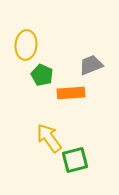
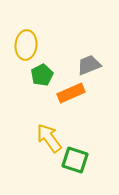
gray trapezoid: moved 2 px left
green pentagon: rotated 20 degrees clockwise
orange rectangle: rotated 20 degrees counterclockwise
green square: rotated 32 degrees clockwise
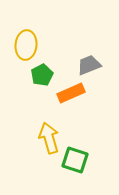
yellow arrow: rotated 20 degrees clockwise
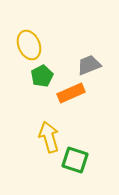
yellow ellipse: moved 3 px right; rotated 28 degrees counterclockwise
green pentagon: moved 1 px down
yellow arrow: moved 1 px up
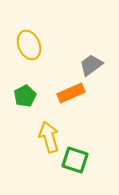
gray trapezoid: moved 2 px right; rotated 15 degrees counterclockwise
green pentagon: moved 17 px left, 20 px down
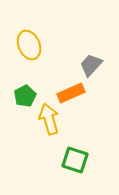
gray trapezoid: rotated 10 degrees counterclockwise
yellow arrow: moved 18 px up
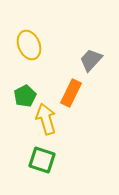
gray trapezoid: moved 5 px up
orange rectangle: rotated 40 degrees counterclockwise
yellow arrow: moved 3 px left
green square: moved 33 px left
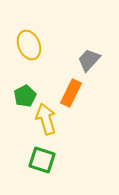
gray trapezoid: moved 2 px left
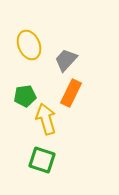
gray trapezoid: moved 23 px left
green pentagon: rotated 20 degrees clockwise
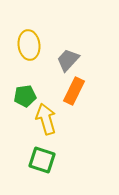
yellow ellipse: rotated 16 degrees clockwise
gray trapezoid: moved 2 px right
orange rectangle: moved 3 px right, 2 px up
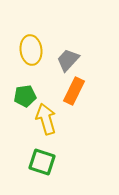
yellow ellipse: moved 2 px right, 5 px down
green square: moved 2 px down
